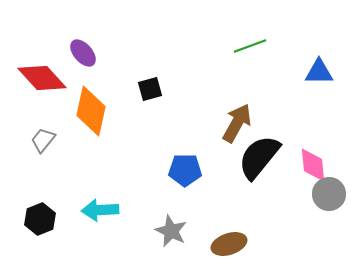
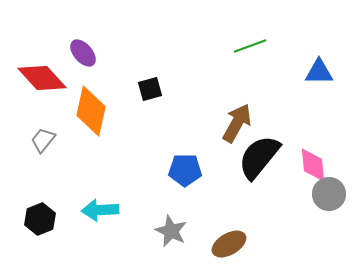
brown ellipse: rotated 12 degrees counterclockwise
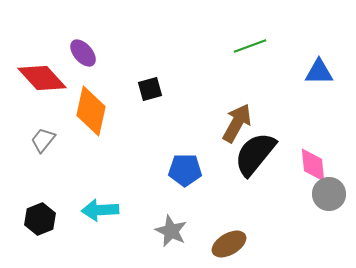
black semicircle: moved 4 px left, 3 px up
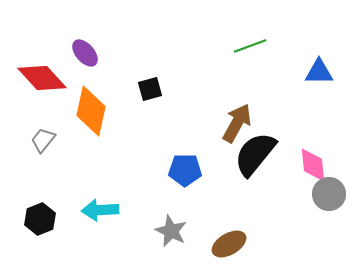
purple ellipse: moved 2 px right
